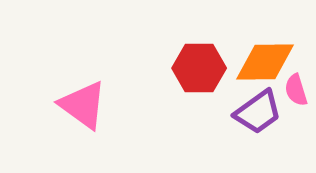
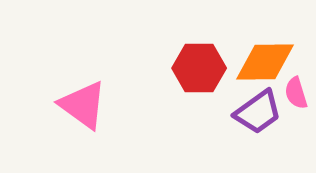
pink semicircle: moved 3 px down
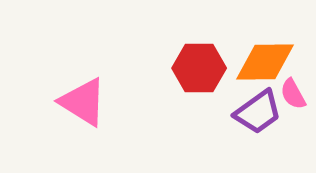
pink semicircle: moved 3 px left, 1 px down; rotated 12 degrees counterclockwise
pink triangle: moved 3 px up; rotated 4 degrees counterclockwise
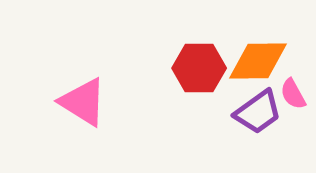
orange diamond: moved 7 px left, 1 px up
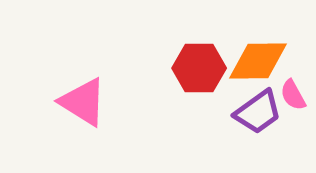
pink semicircle: moved 1 px down
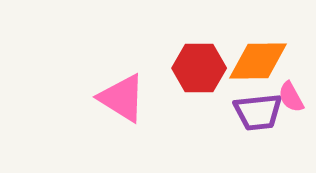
pink semicircle: moved 2 px left, 2 px down
pink triangle: moved 39 px right, 4 px up
purple trapezoid: rotated 30 degrees clockwise
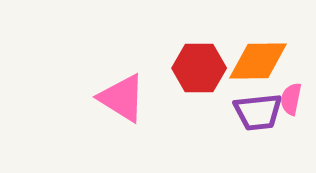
pink semicircle: moved 2 px down; rotated 40 degrees clockwise
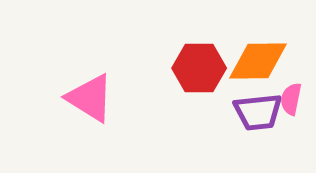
pink triangle: moved 32 px left
